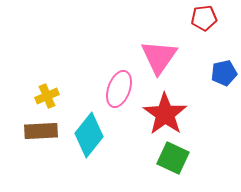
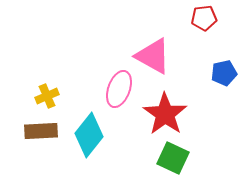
pink triangle: moved 6 px left, 1 px up; rotated 36 degrees counterclockwise
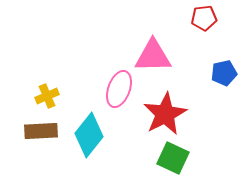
pink triangle: rotated 30 degrees counterclockwise
red star: rotated 9 degrees clockwise
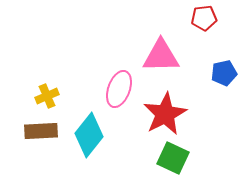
pink triangle: moved 8 px right
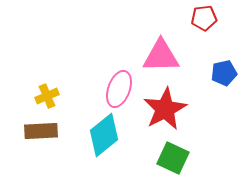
red star: moved 5 px up
cyan diamond: moved 15 px right; rotated 12 degrees clockwise
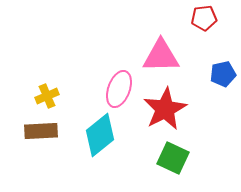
blue pentagon: moved 1 px left, 1 px down
cyan diamond: moved 4 px left
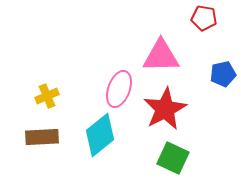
red pentagon: rotated 15 degrees clockwise
brown rectangle: moved 1 px right, 6 px down
